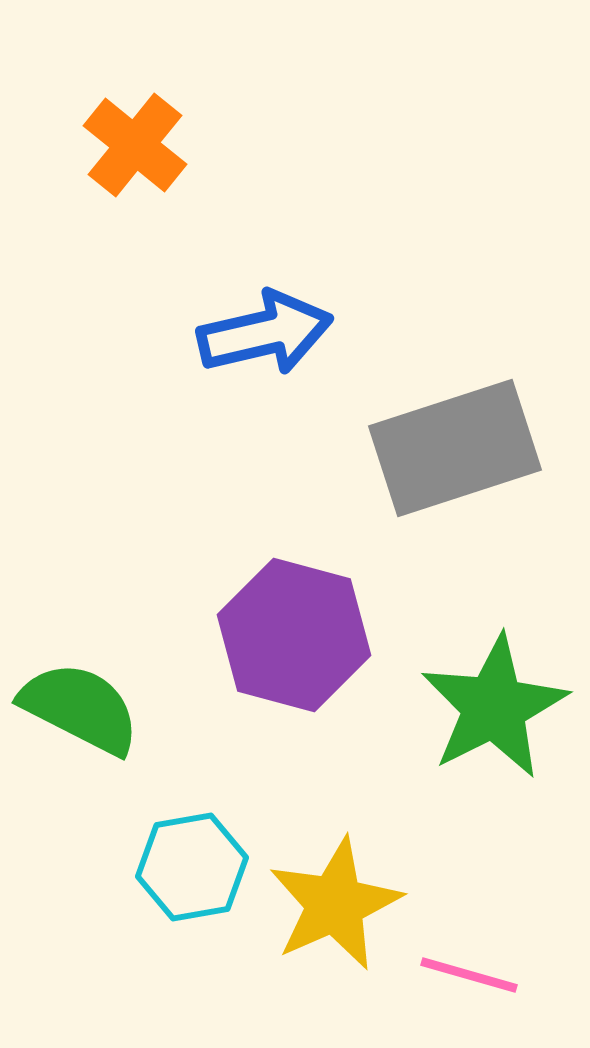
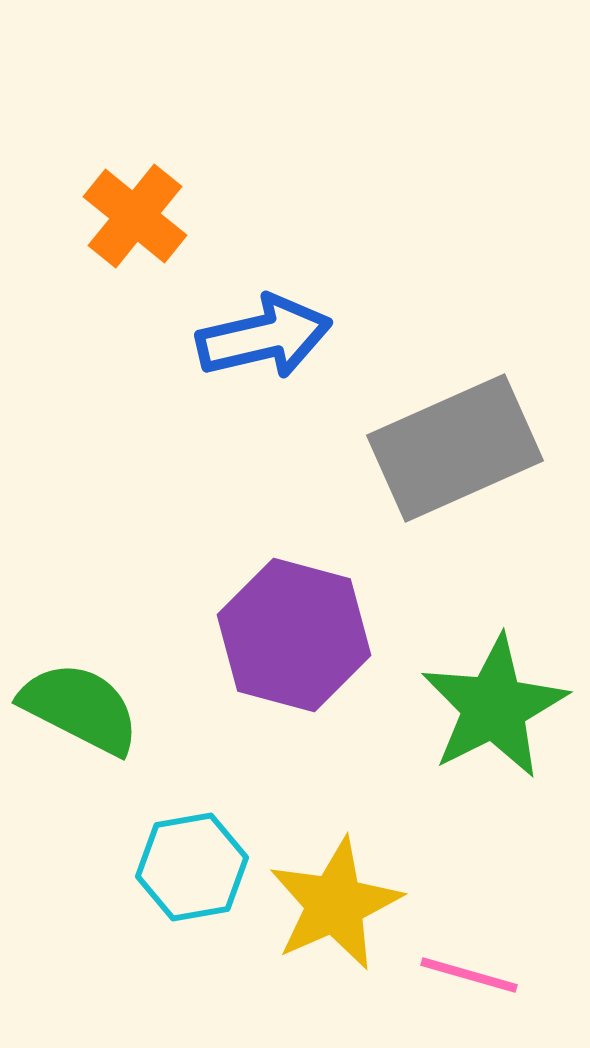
orange cross: moved 71 px down
blue arrow: moved 1 px left, 4 px down
gray rectangle: rotated 6 degrees counterclockwise
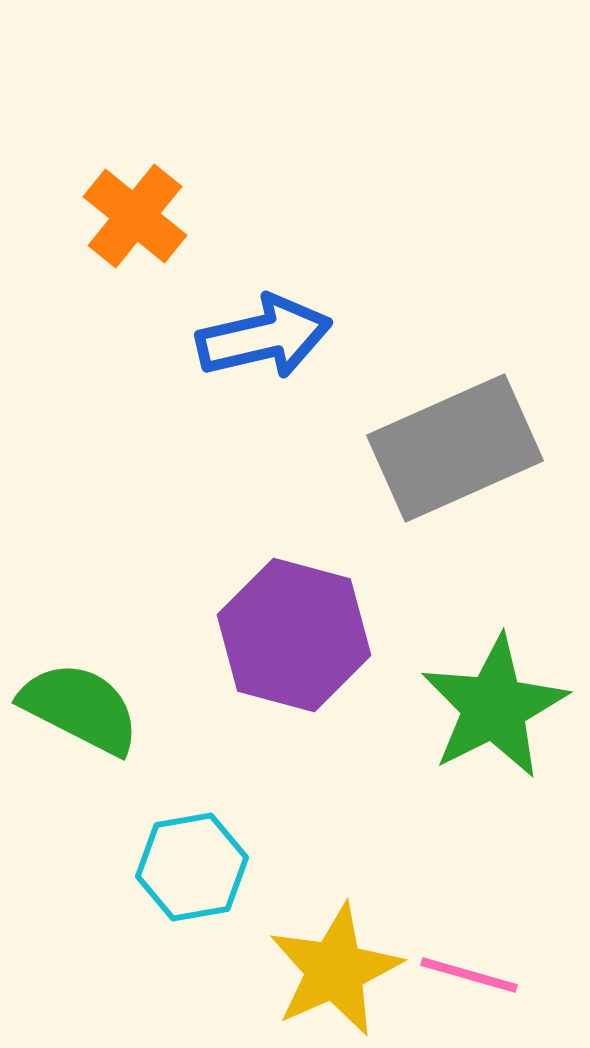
yellow star: moved 66 px down
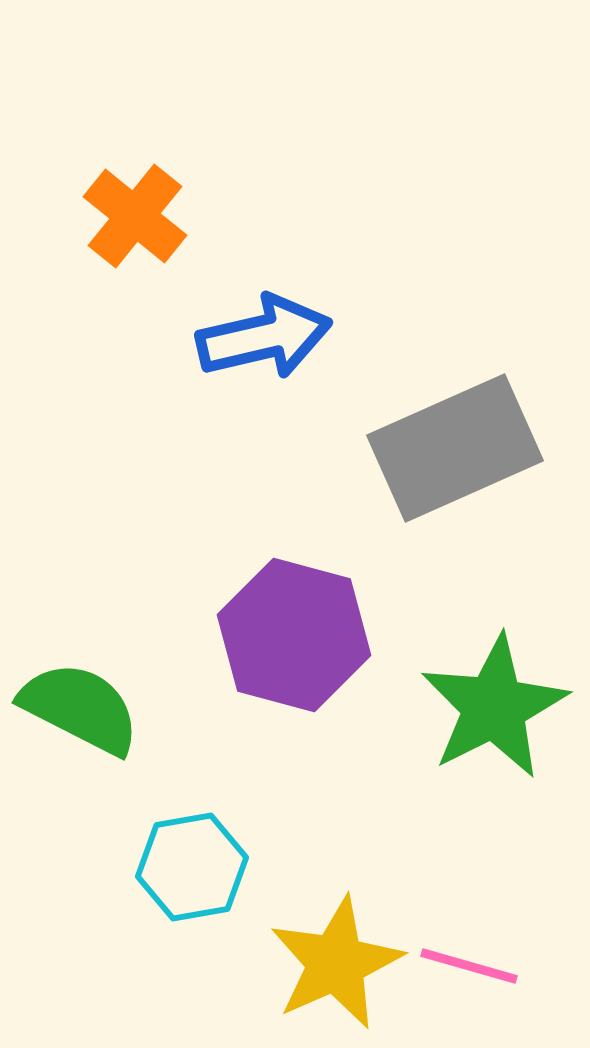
yellow star: moved 1 px right, 7 px up
pink line: moved 9 px up
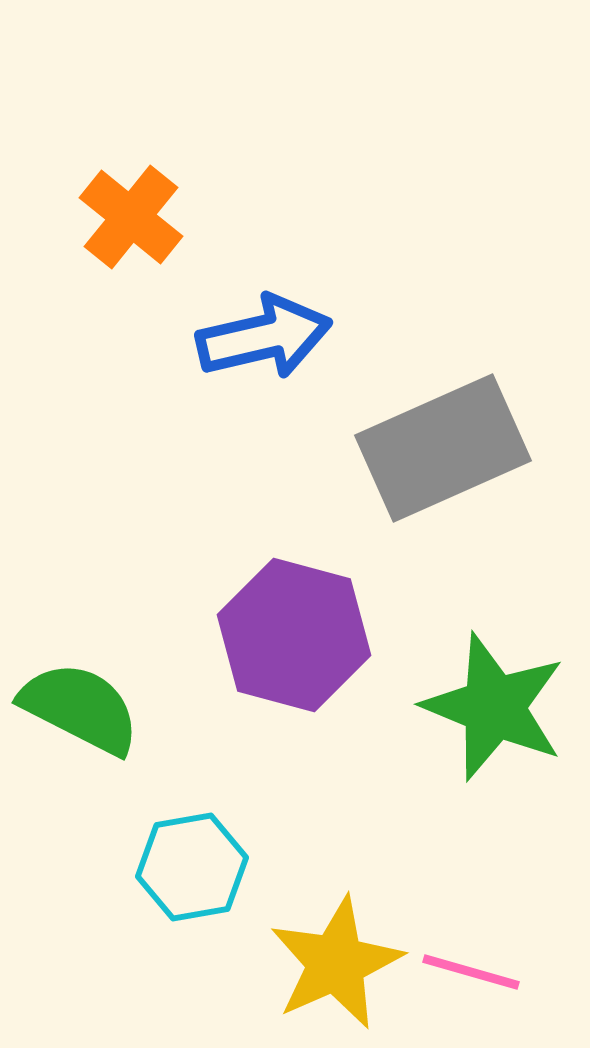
orange cross: moved 4 px left, 1 px down
gray rectangle: moved 12 px left
green star: rotated 23 degrees counterclockwise
pink line: moved 2 px right, 6 px down
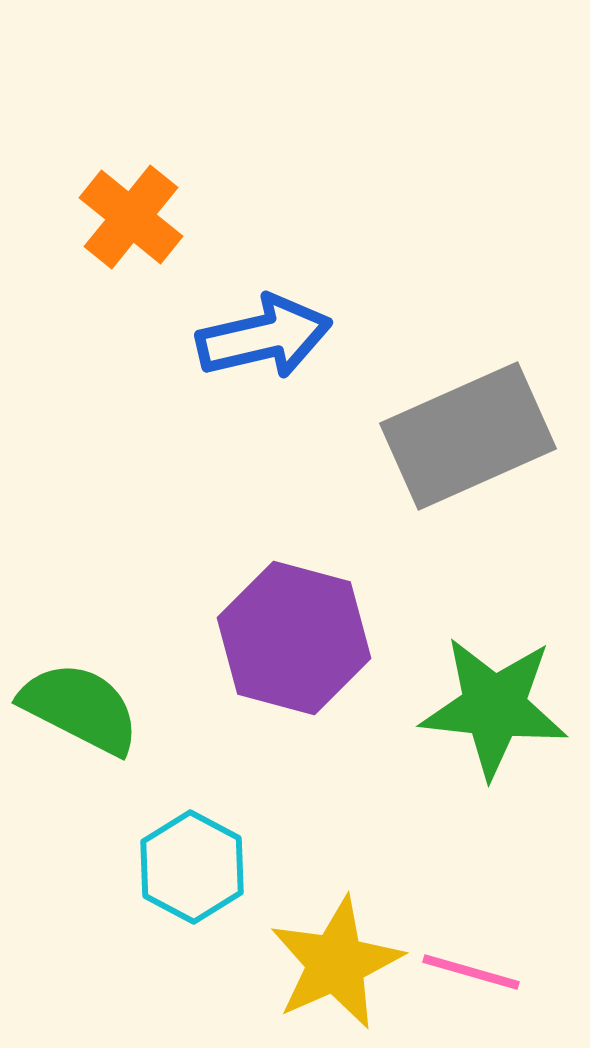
gray rectangle: moved 25 px right, 12 px up
purple hexagon: moved 3 px down
green star: rotated 16 degrees counterclockwise
cyan hexagon: rotated 22 degrees counterclockwise
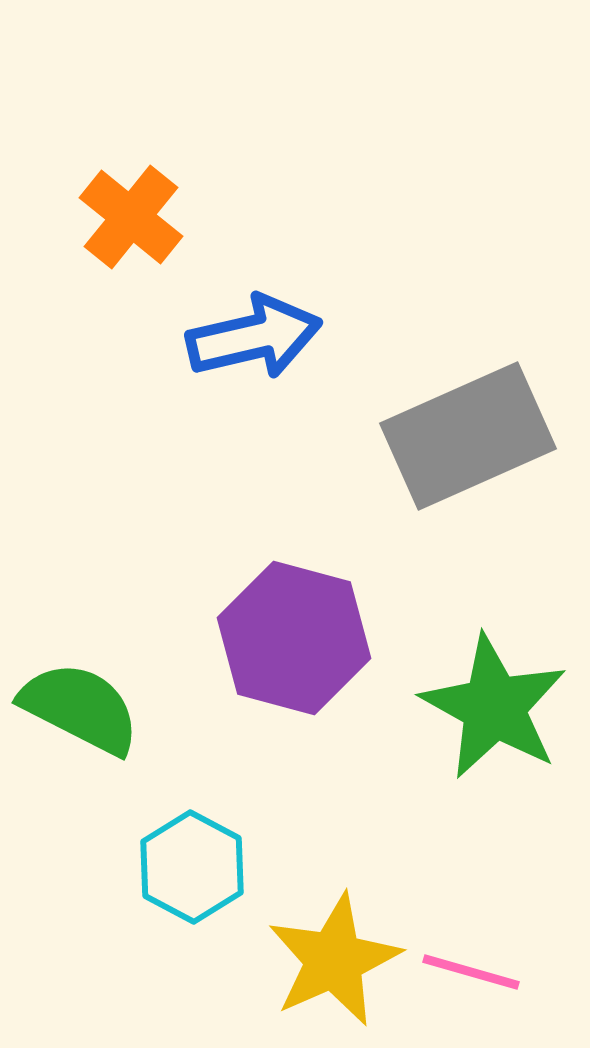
blue arrow: moved 10 px left
green star: rotated 23 degrees clockwise
yellow star: moved 2 px left, 3 px up
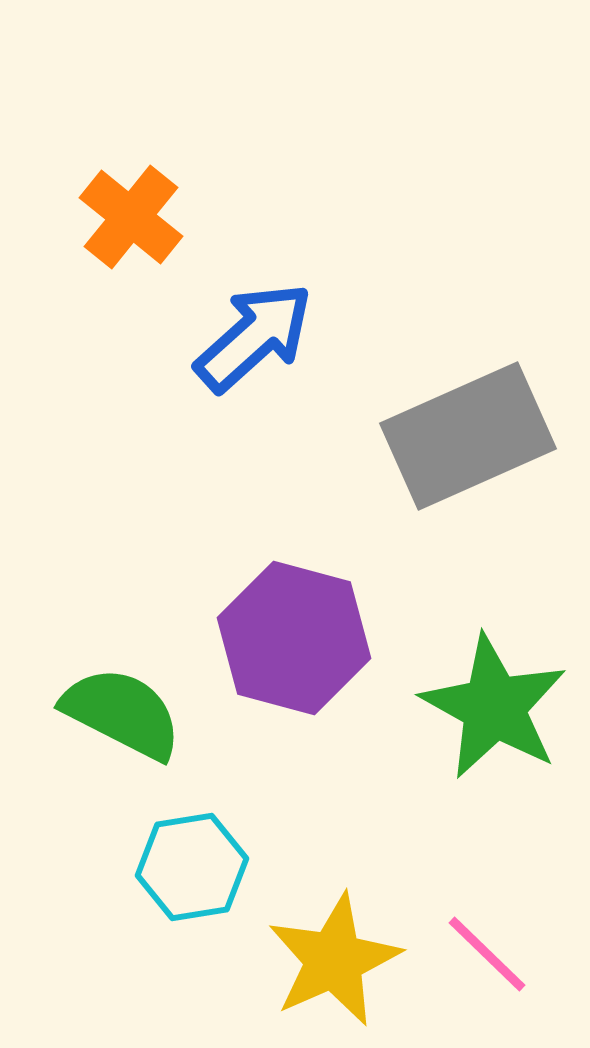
blue arrow: rotated 29 degrees counterclockwise
green semicircle: moved 42 px right, 5 px down
cyan hexagon: rotated 23 degrees clockwise
pink line: moved 16 px right, 18 px up; rotated 28 degrees clockwise
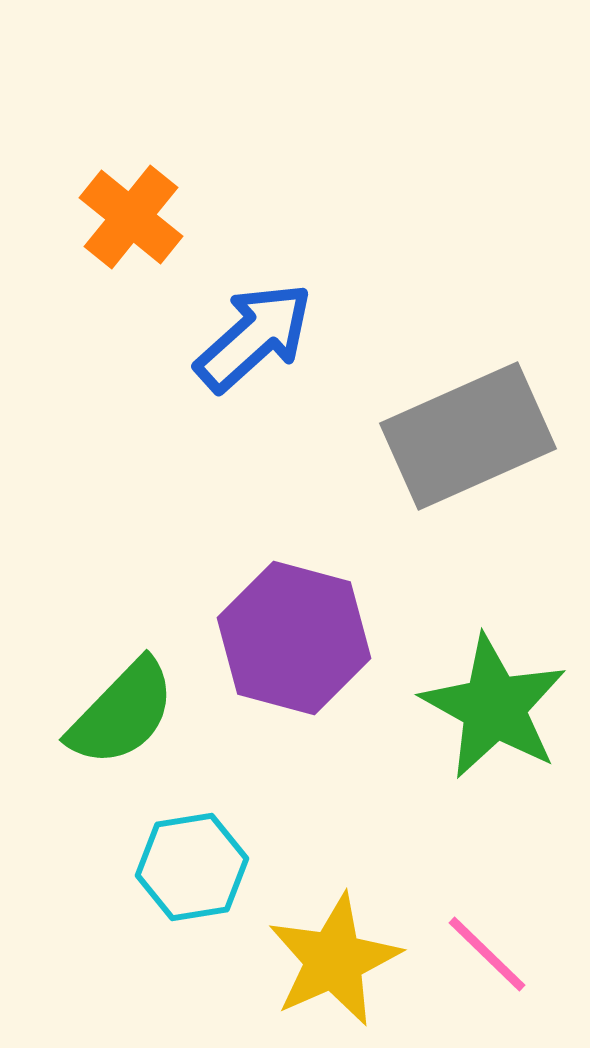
green semicircle: rotated 107 degrees clockwise
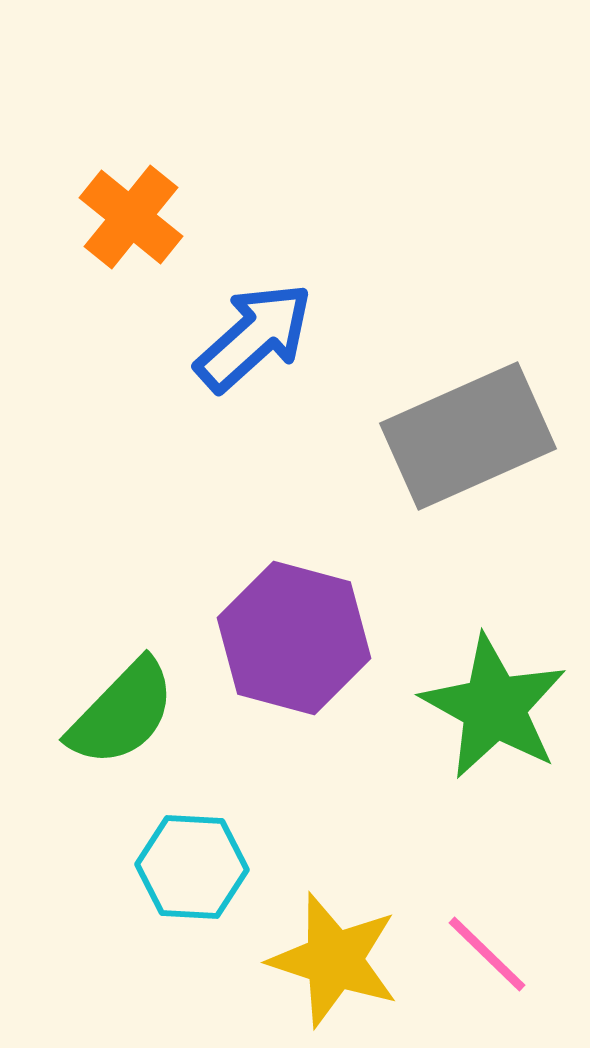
cyan hexagon: rotated 12 degrees clockwise
yellow star: rotated 30 degrees counterclockwise
